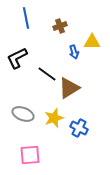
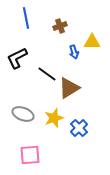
blue cross: rotated 18 degrees clockwise
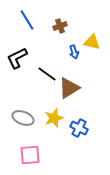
blue line: moved 1 px right, 2 px down; rotated 20 degrees counterclockwise
yellow triangle: rotated 12 degrees clockwise
gray ellipse: moved 4 px down
blue cross: rotated 18 degrees counterclockwise
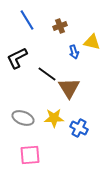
brown triangle: rotated 30 degrees counterclockwise
yellow star: rotated 18 degrees clockwise
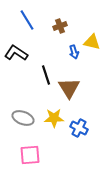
black L-shape: moved 1 px left, 5 px up; rotated 60 degrees clockwise
black line: moved 1 px left, 1 px down; rotated 36 degrees clockwise
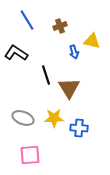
yellow triangle: moved 1 px up
blue cross: rotated 24 degrees counterclockwise
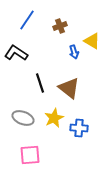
blue line: rotated 65 degrees clockwise
yellow triangle: rotated 18 degrees clockwise
black line: moved 6 px left, 8 px down
brown triangle: rotated 20 degrees counterclockwise
yellow star: rotated 24 degrees counterclockwise
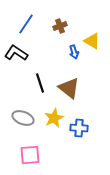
blue line: moved 1 px left, 4 px down
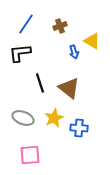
black L-shape: moved 4 px right; rotated 40 degrees counterclockwise
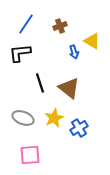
blue cross: rotated 36 degrees counterclockwise
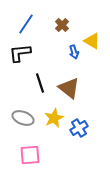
brown cross: moved 2 px right, 1 px up; rotated 24 degrees counterclockwise
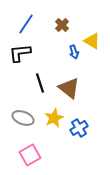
pink square: rotated 25 degrees counterclockwise
